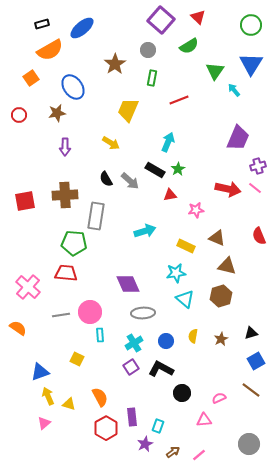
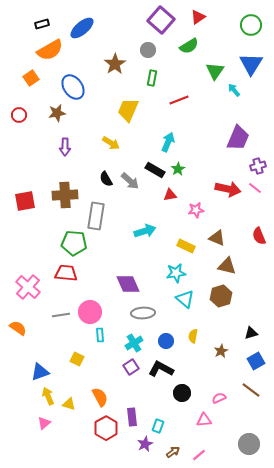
red triangle at (198, 17): rotated 42 degrees clockwise
brown star at (221, 339): moved 12 px down
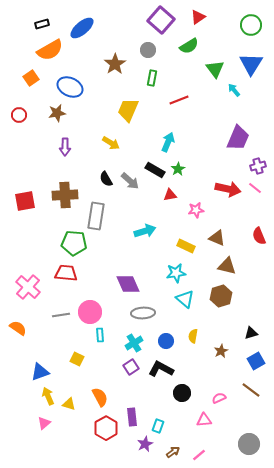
green triangle at (215, 71): moved 2 px up; rotated 12 degrees counterclockwise
blue ellipse at (73, 87): moved 3 px left; rotated 30 degrees counterclockwise
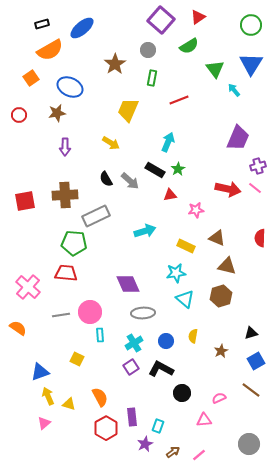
gray rectangle at (96, 216): rotated 56 degrees clockwise
red semicircle at (259, 236): moved 1 px right, 2 px down; rotated 24 degrees clockwise
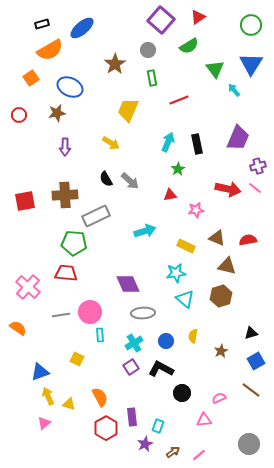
green rectangle at (152, 78): rotated 21 degrees counterclockwise
black rectangle at (155, 170): moved 42 px right, 26 px up; rotated 48 degrees clockwise
red semicircle at (260, 238): moved 12 px left, 2 px down; rotated 78 degrees clockwise
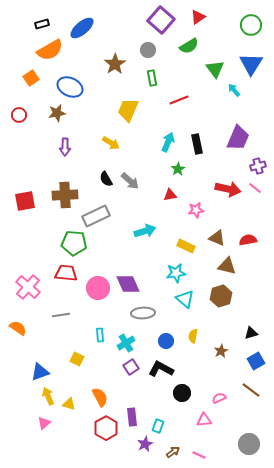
pink circle at (90, 312): moved 8 px right, 24 px up
cyan cross at (134, 343): moved 8 px left
pink line at (199, 455): rotated 64 degrees clockwise
